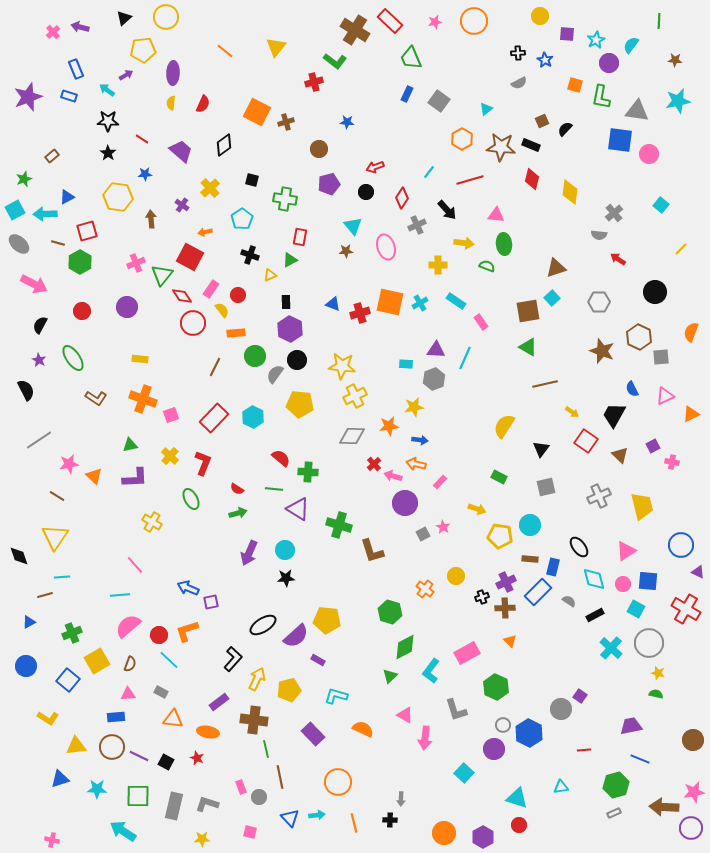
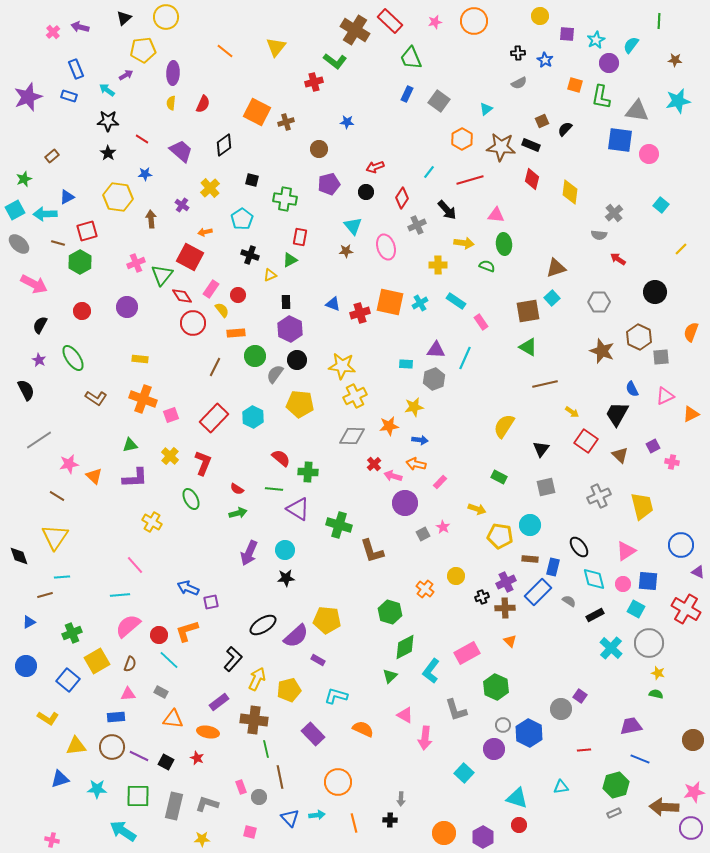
black trapezoid at (614, 415): moved 3 px right, 1 px up
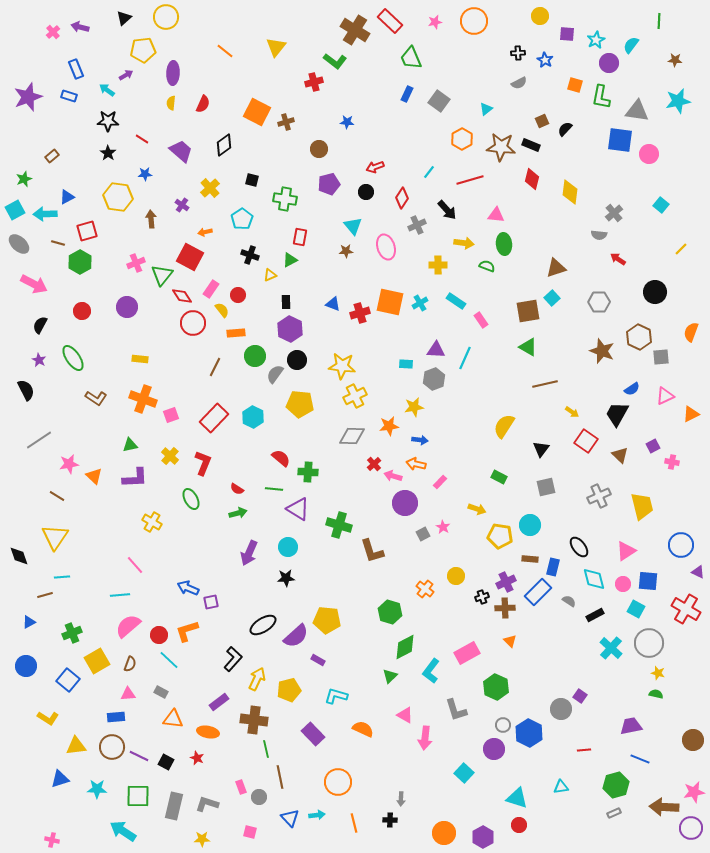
pink rectangle at (481, 322): moved 2 px up
blue semicircle at (632, 389): rotated 98 degrees counterclockwise
cyan circle at (285, 550): moved 3 px right, 3 px up
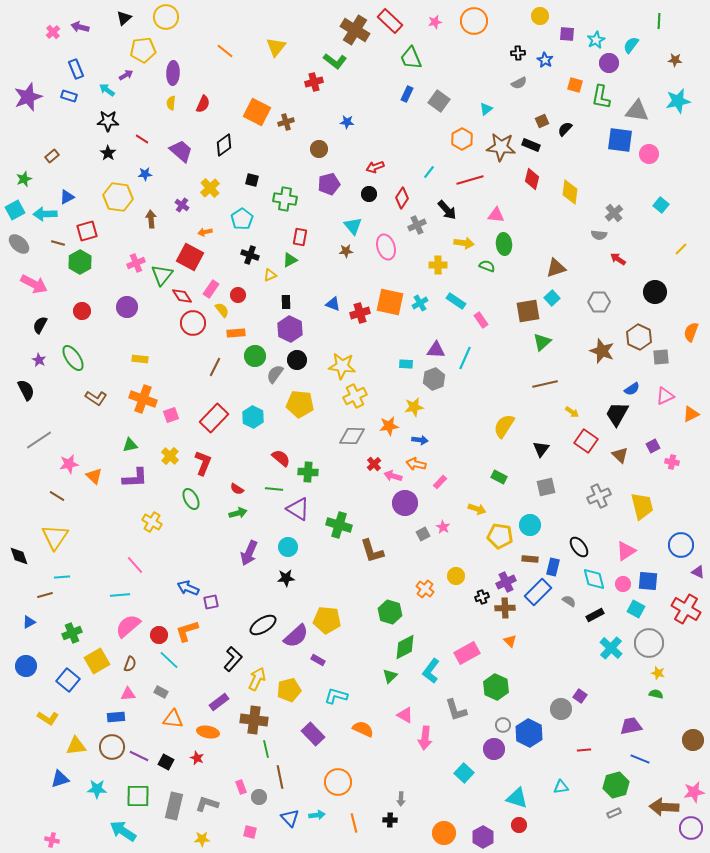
black circle at (366, 192): moved 3 px right, 2 px down
green triangle at (528, 347): moved 14 px right, 5 px up; rotated 48 degrees clockwise
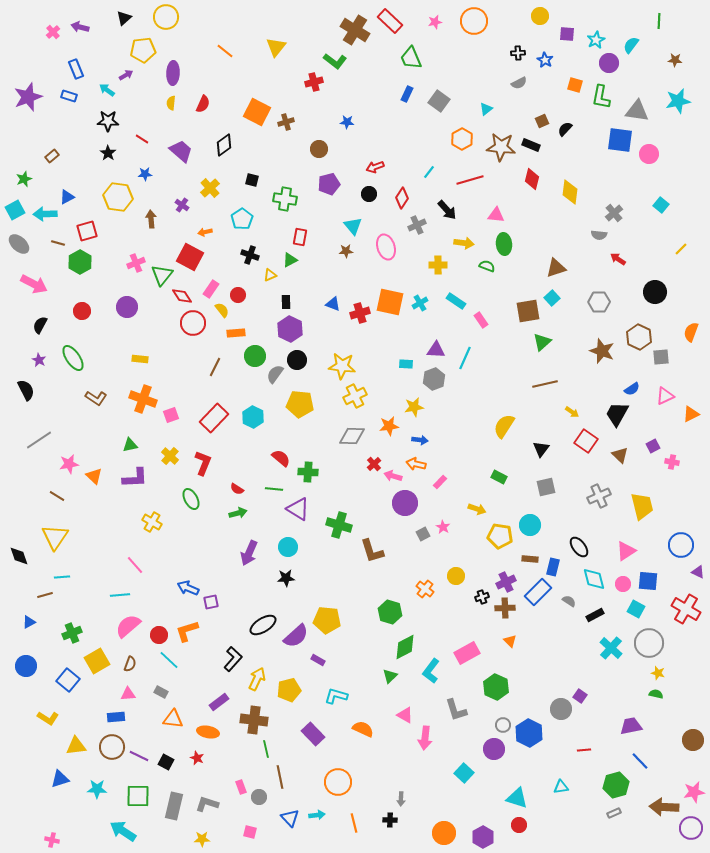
blue line at (640, 759): moved 2 px down; rotated 24 degrees clockwise
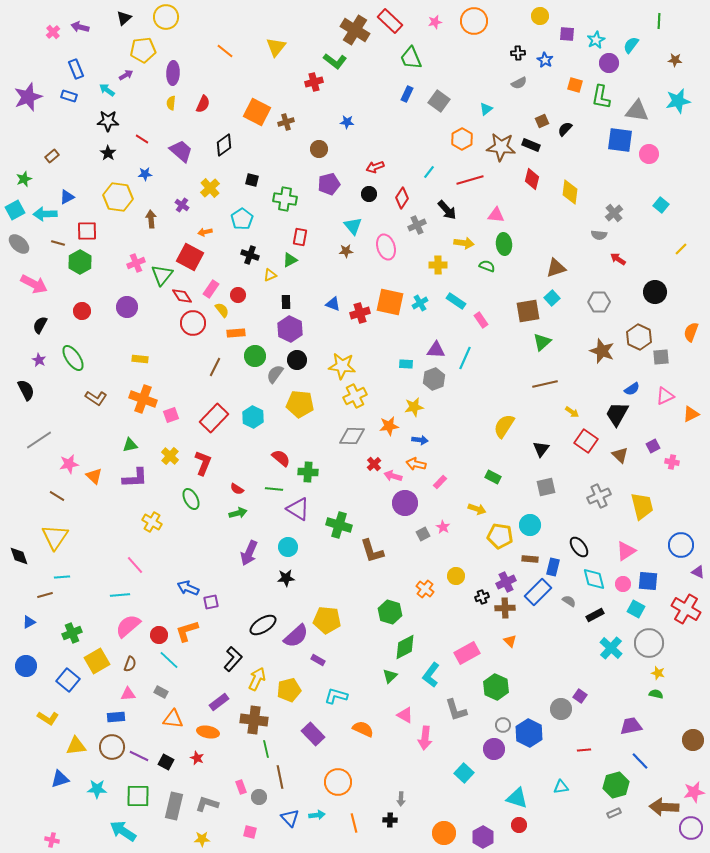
red square at (87, 231): rotated 15 degrees clockwise
green rectangle at (499, 477): moved 6 px left
cyan L-shape at (431, 671): moved 4 px down
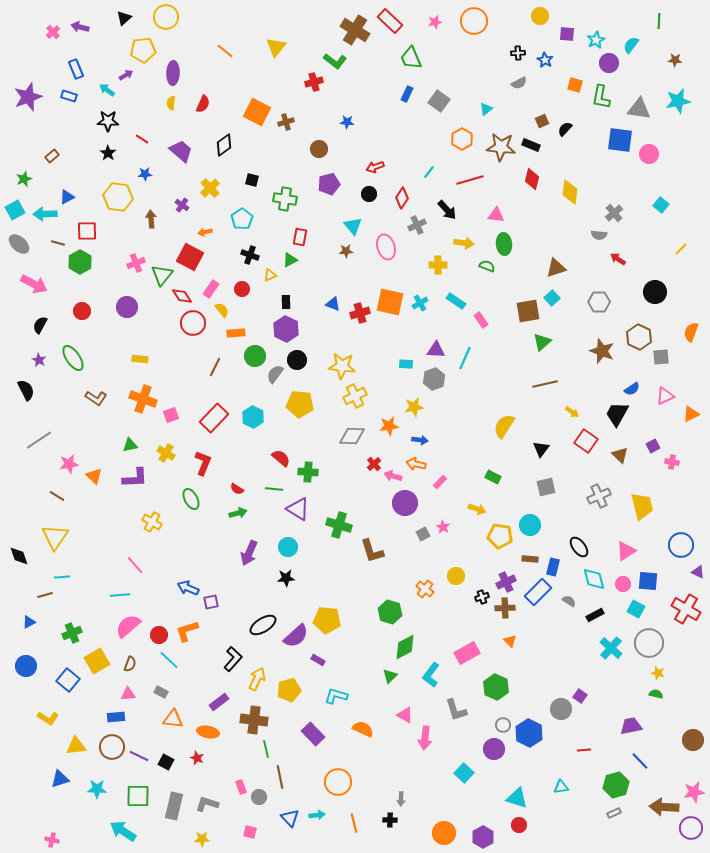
gray triangle at (637, 111): moved 2 px right, 2 px up
red circle at (238, 295): moved 4 px right, 6 px up
purple hexagon at (290, 329): moved 4 px left
yellow cross at (170, 456): moved 4 px left, 3 px up; rotated 12 degrees counterclockwise
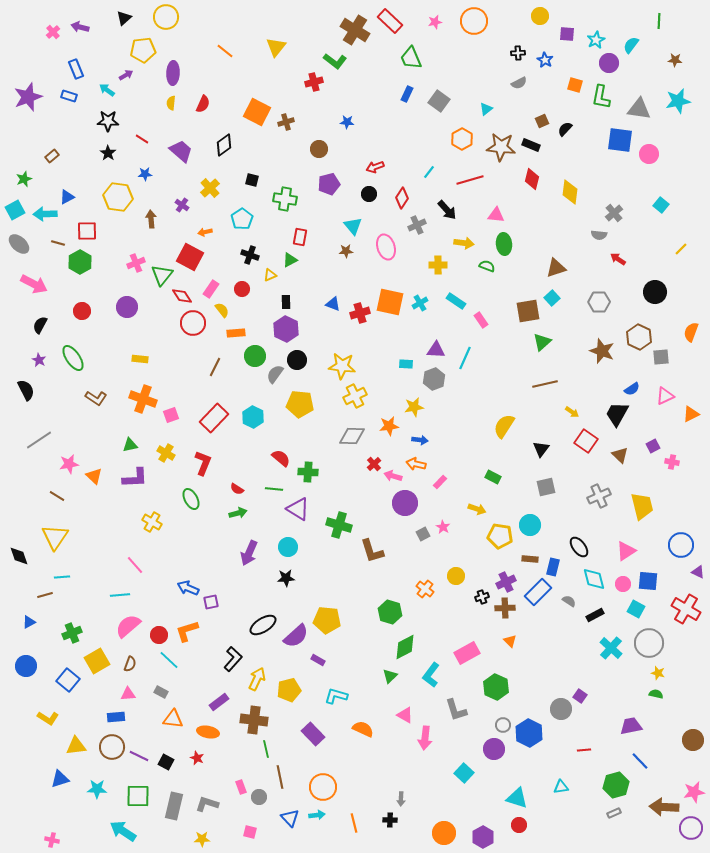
orange circle at (338, 782): moved 15 px left, 5 px down
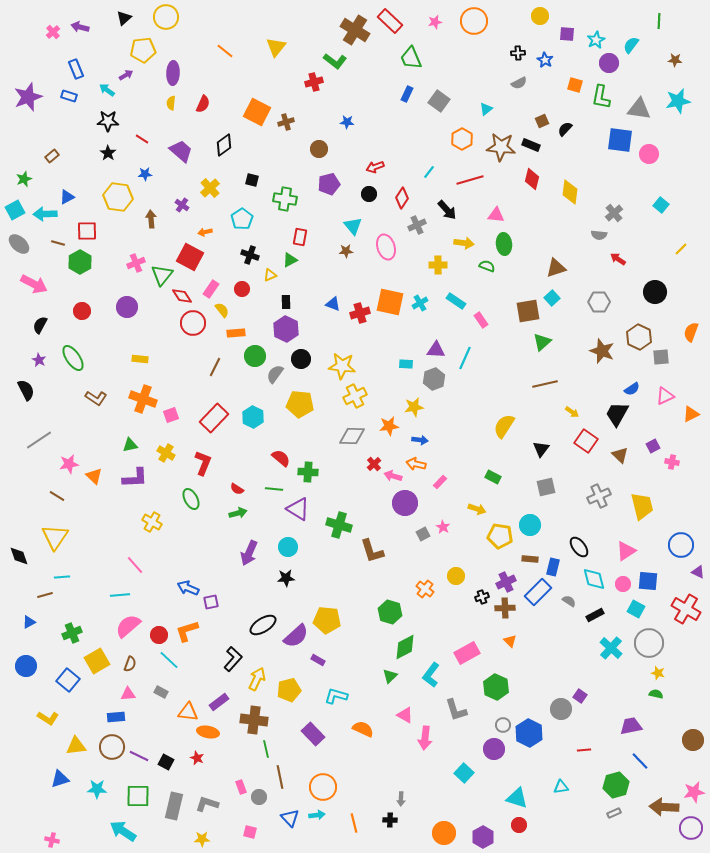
black circle at (297, 360): moved 4 px right, 1 px up
orange triangle at (173, 719): moved 15 px right, 7 px up
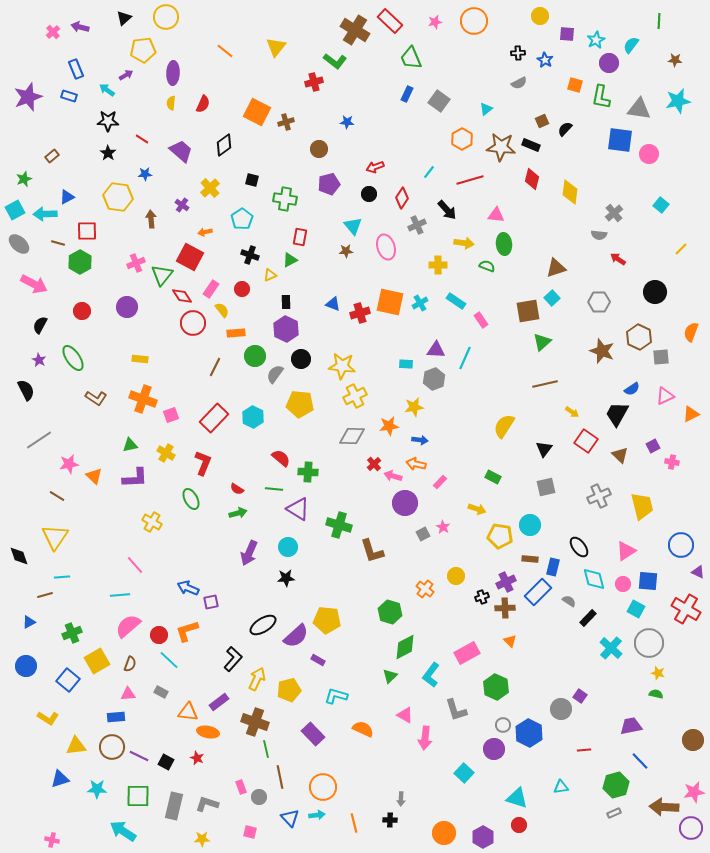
black triangle at (541, 449): moved 3 px right
black rectangle at (595, 615): moved 7 px left, 3 px down; rotated 18 degrees counterclockwise
brown cross at (254, 720): moved 1 px right, 2 px down; rotated 12 degrees clockwise
